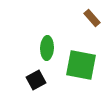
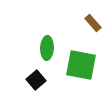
brown rectangle: moved 1 px right, 5 px down
black square: rotated 12 degrees counterclockwise
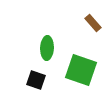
green square: moved 5 px down; rotated 8 degrees clockwise
black square: rotated 30 degrees counterclockwise
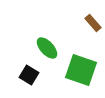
green ellipse: rotated 45 degrees counterclockwise
black square: moved 7 px left, 5 px up; rotated 12 degrees clockwise
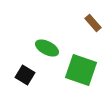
green ellipse: rotated 20 degrees counterclockwise
black square: moved 4 px left
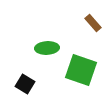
green ellipse: rotated 30 degrees counterclockwise
black square: moved 9 px down
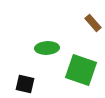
black square: rotated 18 degrees counterclockwise
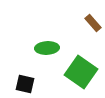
green square: moved 2 px down; rotated 16 degrees clockwise
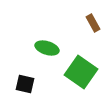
brown rectangle: rotated 12 degrees clockwise
green ellipse: rotated 20 degrees clockwise
